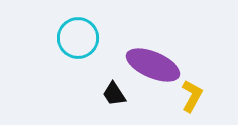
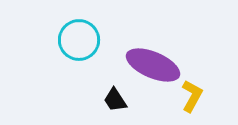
cyan circle: moved 1 px right, 2 px down
black trapezoid: moved 1 px right, 6 px down
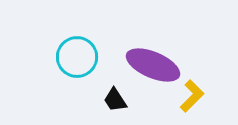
cyan circle: moved 2 px left, 17 px down
yellow L-shape: rotated 16 degrees clockwise
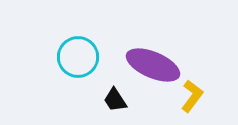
cyan circle: moved 1 px right
yellow L-shape: rotated 8 degrees counterclockwise
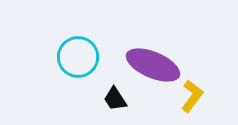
black trapezoid: moved 1 px up
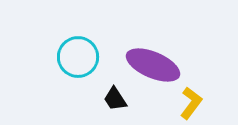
yellow L-shape: moved 1 px left, 7 px down
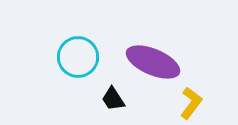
purple ellipse: moved 3 px up
black trapezoid: moved 2 px left
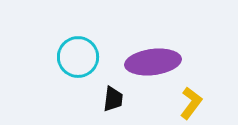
purple ellipse: rotated 30 degrees counterclockwise
black trapezoid: rotated 140 degrees counterclockwise
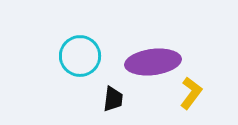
cyan circle: moved 2 px right, 1 px up
yellow L-shape: moved 10 px up
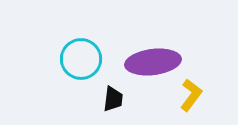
cyan circle: moved 1 px right, 3 px down
yellow L-shape: moved 2 px down
